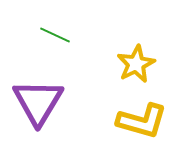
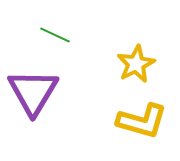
purple triangle: moved 5 px left, 10 px up
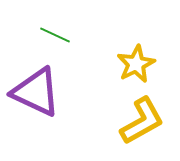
purple triangle: moved 3 px right; rotated 36 degrees counterclockwise
yellow L-shape: rotated 45 degrees counterclockwise
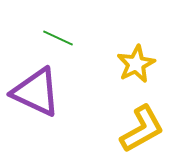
green line: moved 3 px right, 3 px down
yellow L-shape: moved 8 px down
